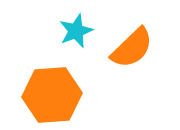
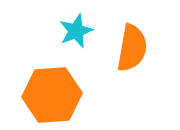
orange semicircle: rotated 36 degrees counterclockwise
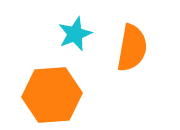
cyan star: moved 1 px left, 3 px down
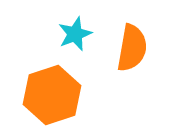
orange hexagon: rotated 14 degrees counterclockwise
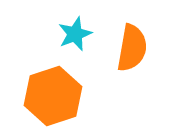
orange hexagon: moved 1 px right, 1 px down
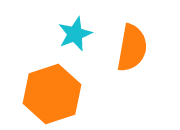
orange hexagon: moved 1 px left, 2 px up
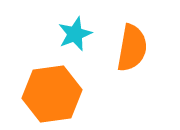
orange hexagon: rotated 10 degrees clockwise
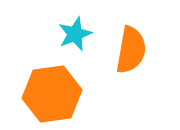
orange semicircle: moved 1 px left, 2 px down
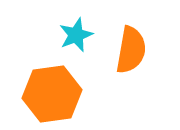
cyan star: moved 1 px right, 1 px down
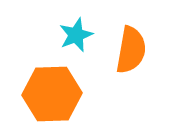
orange hexagon: rotated 6 degrees clockwise
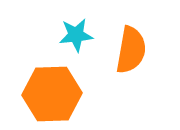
cyan star: rotated 16 degrees clockwise
